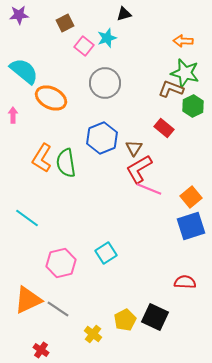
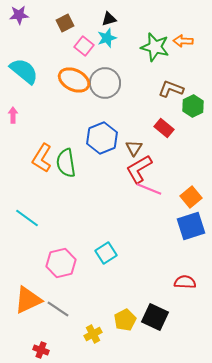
black triangle: moved 15 px left, 5 px down
green star: moved 30 px left, 26 px up
orange ellipse: moved 23 px right, 18 px up
yellow cross: rotated 24 degrees clockwise
red cross: rotated 14 degrees counterclockwise
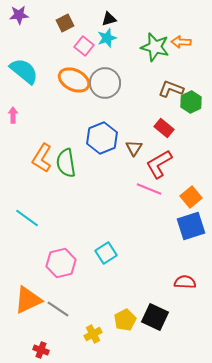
orange arrow: moved 2 px left, 1 px down
green hexagon: moved 2 px left, 4 px up
red L-shape: moved 20 px right, 5 px up
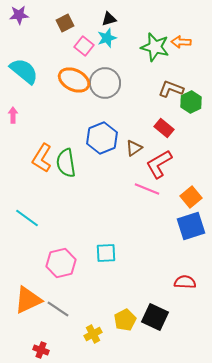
brown triangle: rotated 24 degrees clockwise
pink line: moved 2 px left
cyan square: rotated 30 degrees clockwise
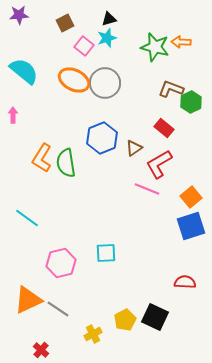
red cross: rotated 21 degrees clockwise
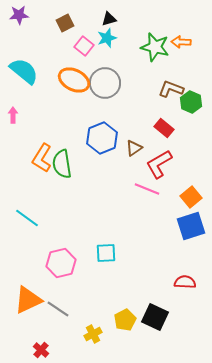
green hexagon: rotated 10 degrees counterclockwise
green semicircle: moved 4 px left, 1 px down
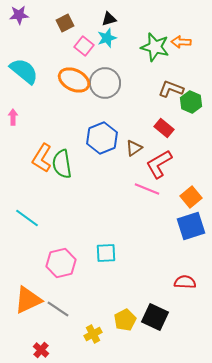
pink arrow: moved 2 px down
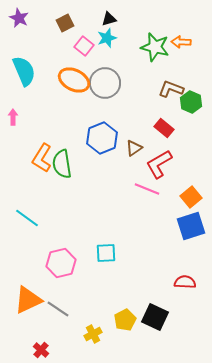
purple star: moved 3 px down; rotated 30 degrees clockwise
cyan semicircle: rotated 28 degrees clockwise
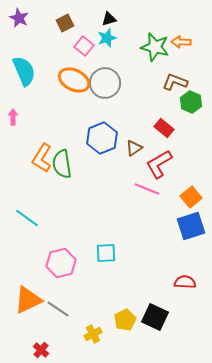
brown L-shape: moved 4 px right, 7 px up
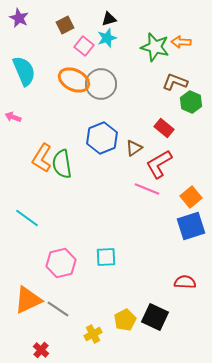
brown square: moved 2 px down
gray circle: moved 4 px left, 1 px down
pink arrow: rotated 70 degrees counterclockwise
cyan square: moved 4 px down
